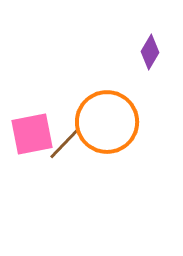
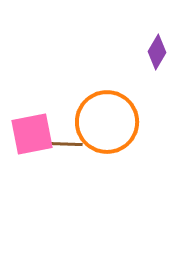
purple diamond: moved 7 px right
brown line: rotated 48 degrees clockwise
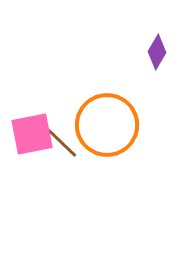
orange circle: moved 3 px down
brown line: moved 2 px left, 1 px up; rotated 42 degrees clockwise
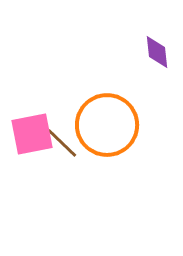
purple diamond: rotated 36 degrees counterclockwise
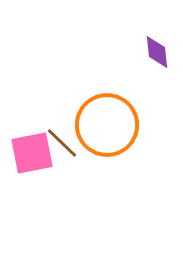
pink square: moved 19 px down
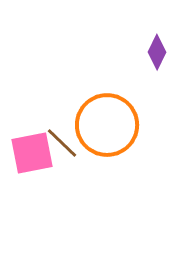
purple diamond: rotated 32 degrees clockwise
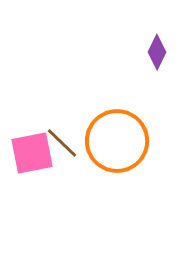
orange circle: moved 10 px right, 16 px down
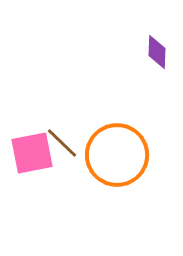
purple diamond: rotated 24 degrees counterclockwise
orange circle: moved 14 px down
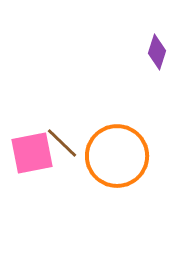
purple diamond: rotated 16 degrees clockwise
orange circle: moved 1 px down
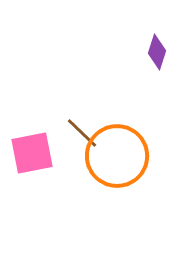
brown line: moved 20 px right, 10 px up
